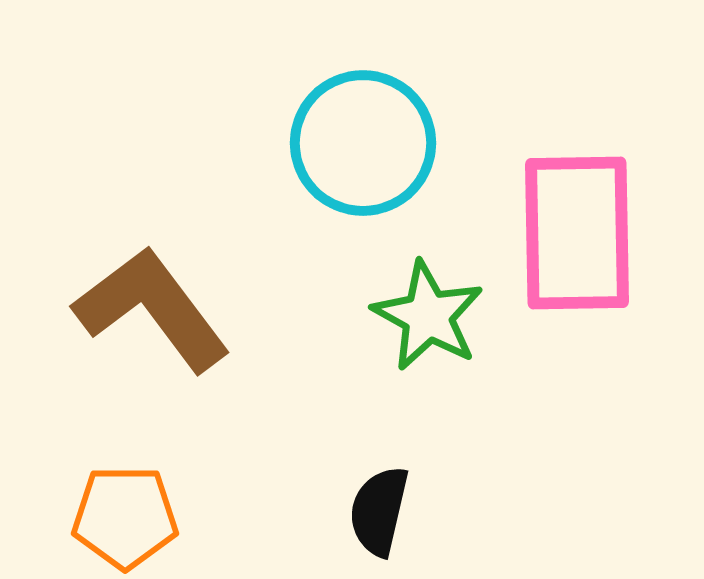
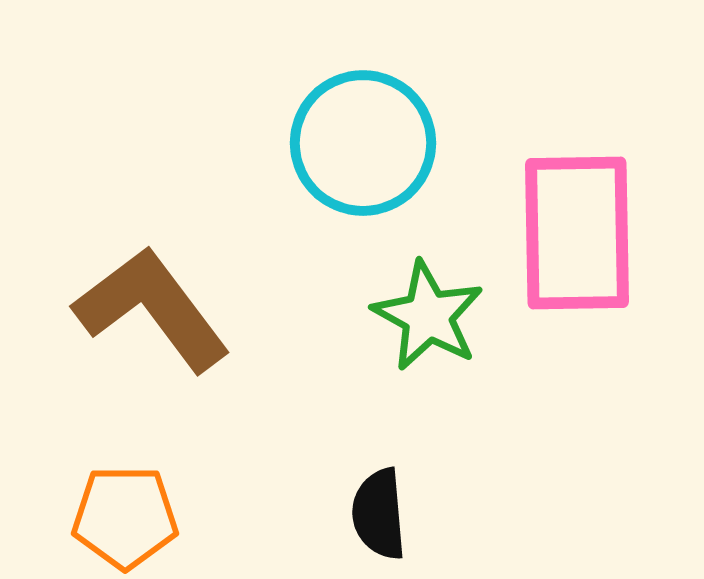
black semicircle: moved 3 px down; rotated 18 degrees counterclockwise
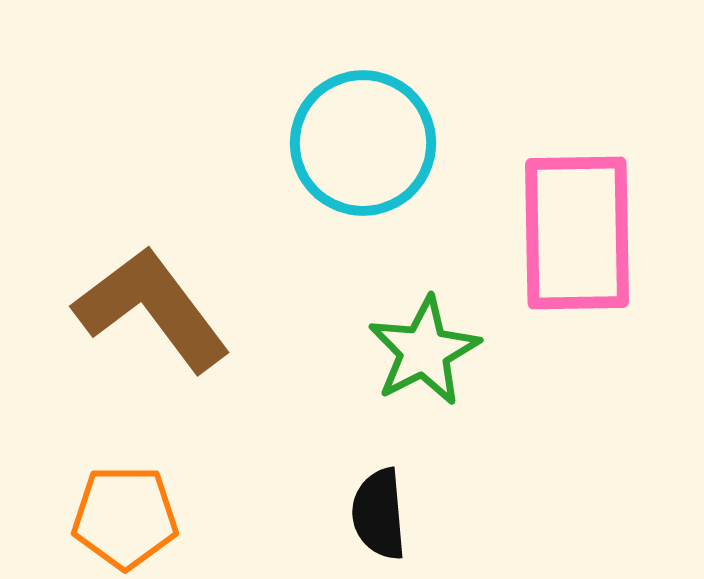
green star: moved 4 px left, 35 px down; rotated 16 degrees clockwise
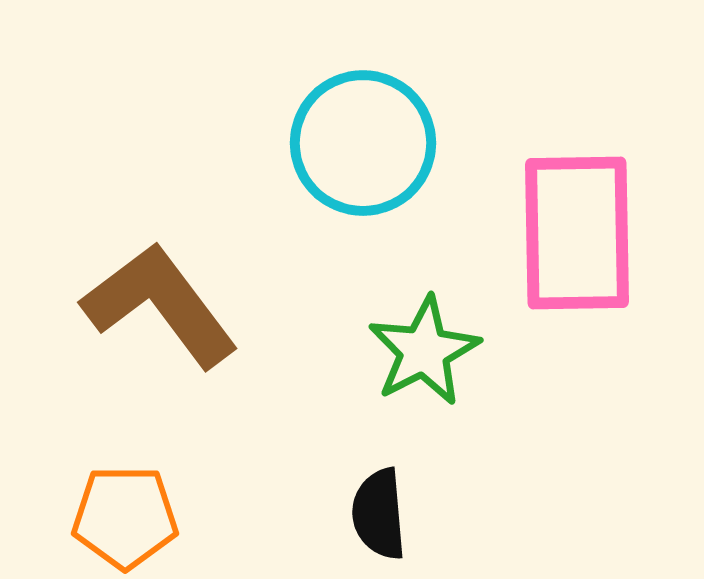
brown L-shape: moved 8 px right, 4 px up
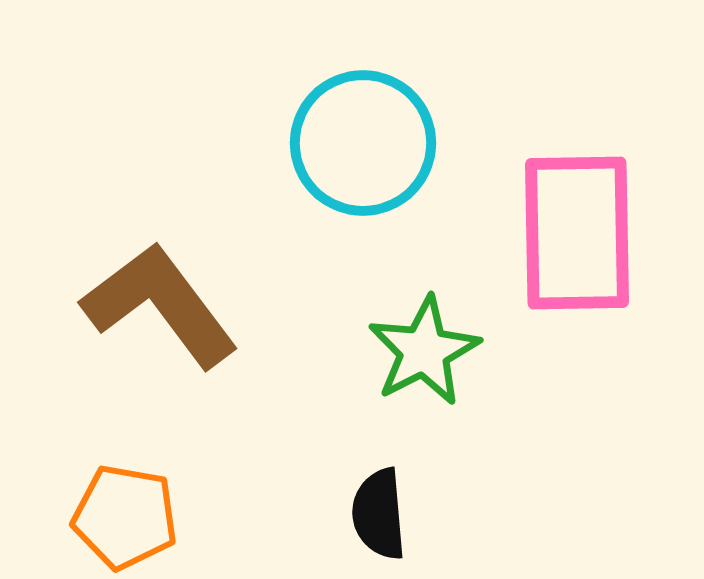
orange pentagon: rotated 10 degrees clockwise
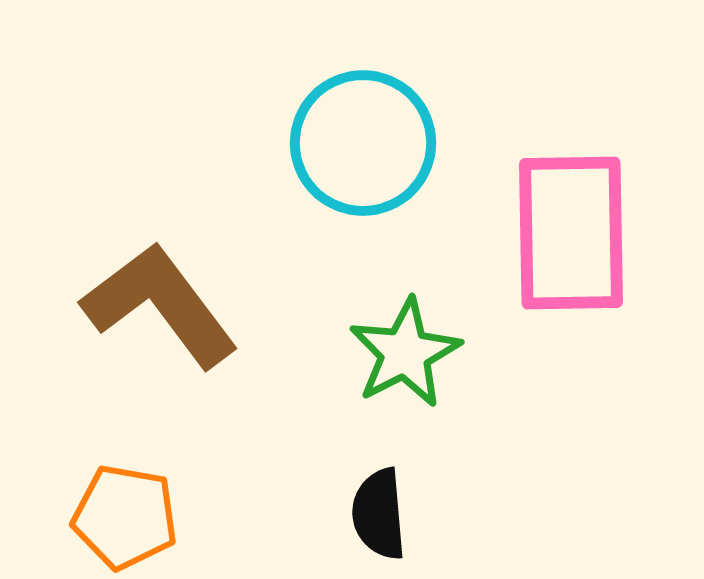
pink rectangle: moved 6 px left
green star: moved 19 px left, 2 px down
